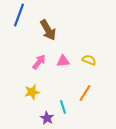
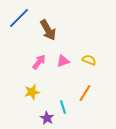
blue line: moved 3 px down; rotated 25 degrees clockwise
pink triangle: rotated 16 degrees counterclockwise
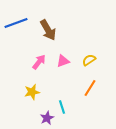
blue line: moved 3 px left, 5 px down; rotated 25 degrees clockwise
yellow semicircle: rotated 56 degrees counterclockwise
orange line: moved 5 px right, 5 px up
cyan line: moved 1 px left
purple star: rotated 16 degrees clockwise
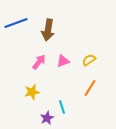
brown arrow: rotated 40 degrees clockwise
